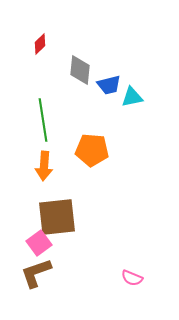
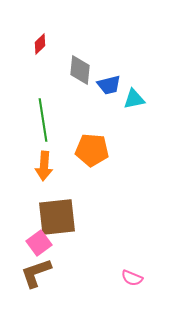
cyan triangle: moved 2 px right, 2 px down
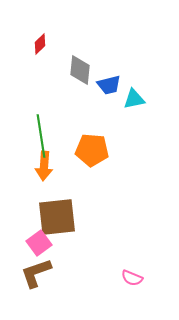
green line: moved 2 px left, 16 px down
